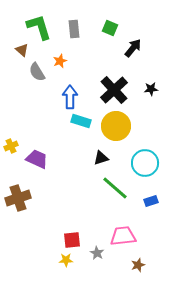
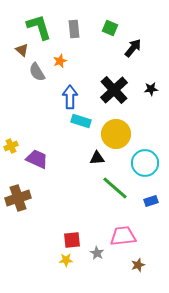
yellow circle: moved 8 px down
black triangle: moved 4 px left; rotated 14 degrees clockwise
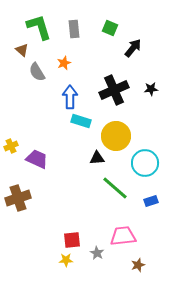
orange star: moved 4 px right, 2 px down
black cross: rotated 20 degrees clockwise
yellow circle: moved 2 px down
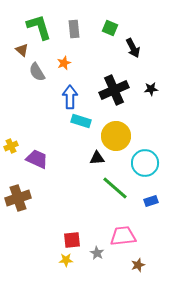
black arrow: rotated 114 degrees clockwise
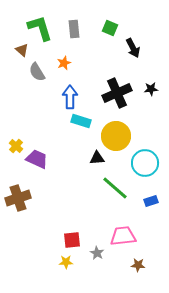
green L-shape: moved 1 px right, 1 px down
black cross: moved 3 px right, 3 px down
yellow cross: moved 5 px right; rotated 24 degrees counterclockwise
yellow star: moved 2 px down
brown star: rotated 24 degrees clockwise
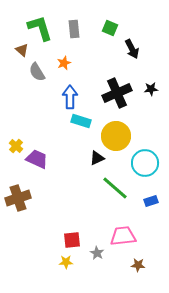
black arrow: moved 1 px left, 1 px down
black triangle: rotated 21 degrees counterclockwise
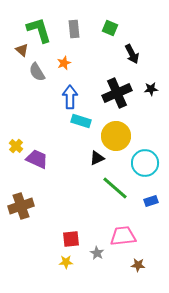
green L-shape: moved 1 px left, 2 px down
black arrow: moved 5 px down
brown cross: moved 3 px right, 8 px down
red square: moved 1 px left, 1 px up
